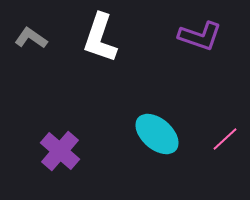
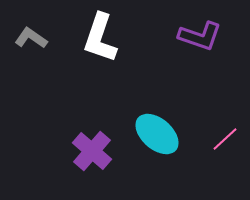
purple cross: moved 32 px right
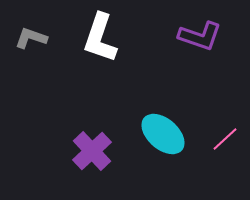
gray L-shape: rotated 16 degrees counterclockwise
cyan ellipse: moved 6 px right
purple cross: rotated 6 degrees clockwise
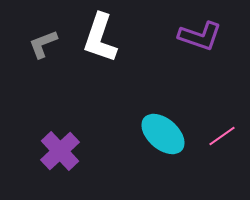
gray L-shape: moved 12 px right, 6 px down; rotated 40 degrees counterclockwise
pink line: moved 3 px left, 3 px up; rotated 8 degrees clockwise
purple cross: moved 32 px left
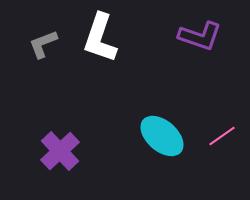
cyan ellipse: moved 1 px left, 2 px down
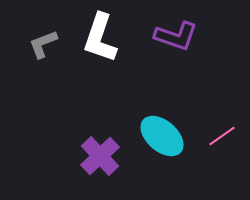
purple L-shape: moved 24 px left
purple cross: moved 40 px right, 5 px down
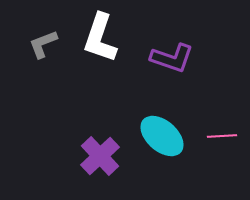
purple L-shape: moved 4 px left, 22 px down
pink line: rotated 32 degrees clockwise
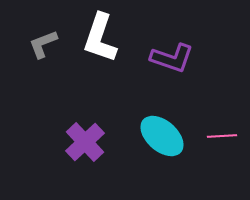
purple cross: moved 15 px left, 14 px up
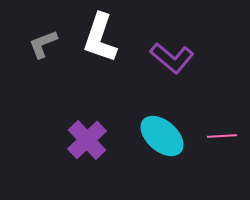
purple L-shape: rotated 21 degrees clockwise
purple cross: moved 2 px right, 2 px up
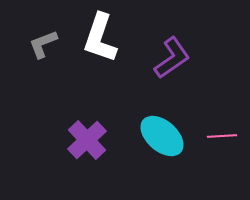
purple L-shape: rotated 75 degrees counterclockwise
